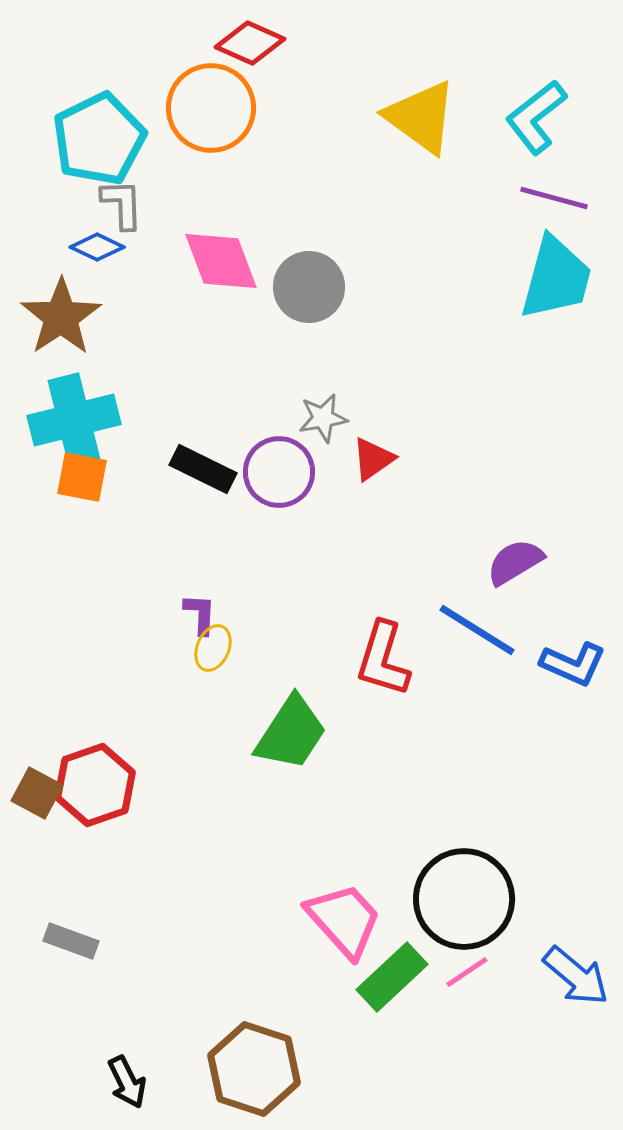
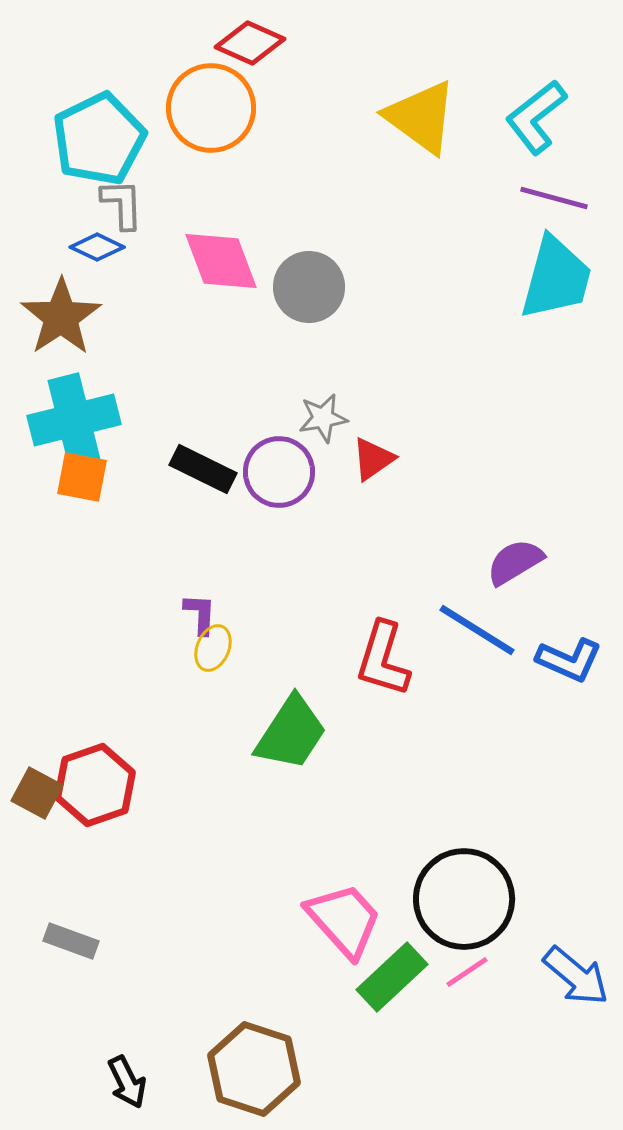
blue L-shape: moved 4 px left, 4 px up
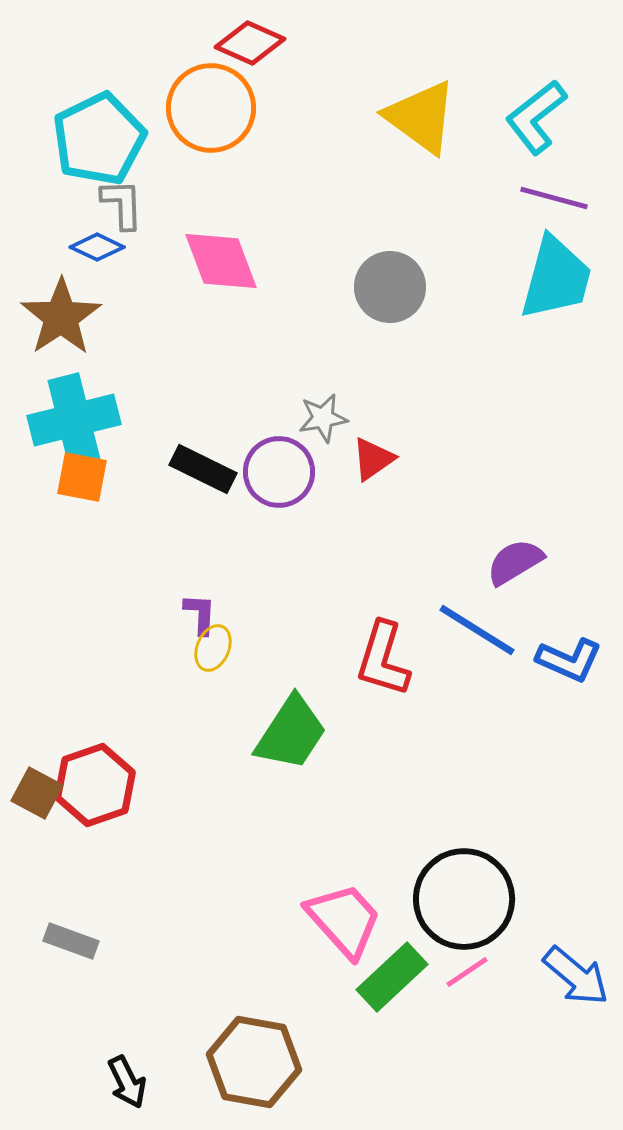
gray circle: moved 81 px right
brown hexagon: moved 7 px up; rotated 8 degrees counterclockwise
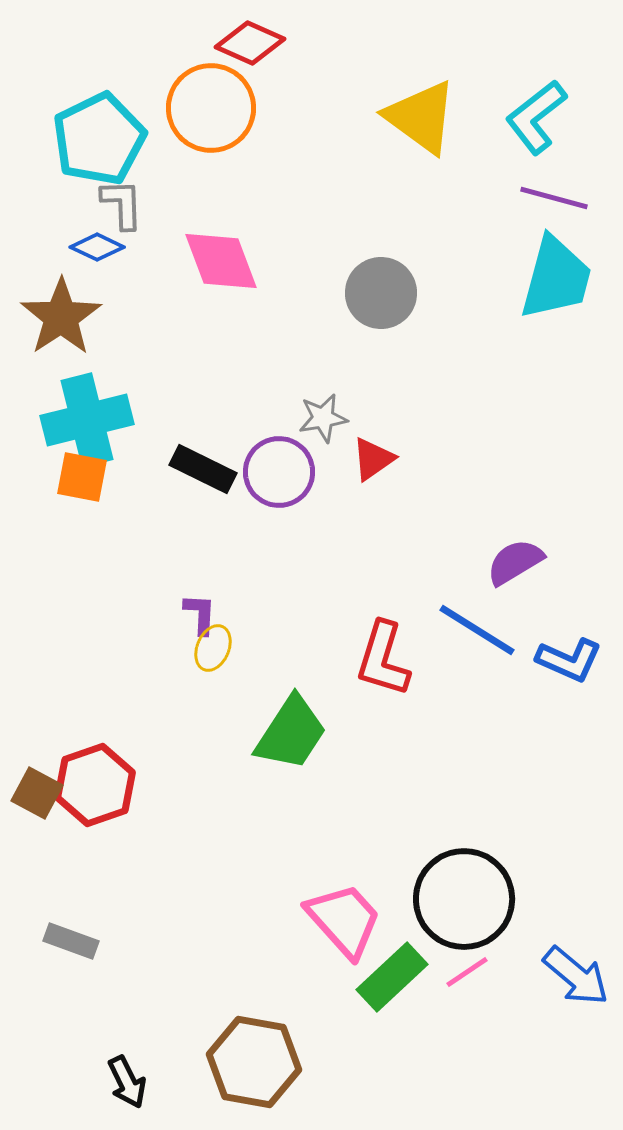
gray circle: moved 9 px left, 6 px down
cyan cross: moved 13 px right
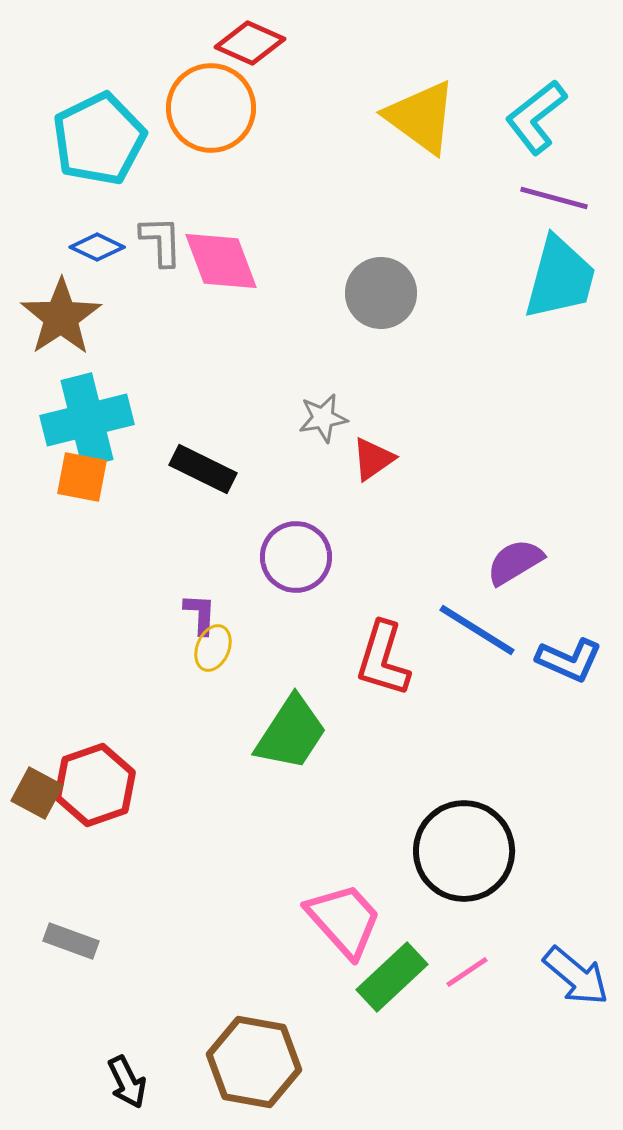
gray L-shape: moved 39 px right, 37 px down
cyan trapezoid: moved 4 px right
purple circle: moved 17 px right, 85 px down
black circle: moved 48 px up
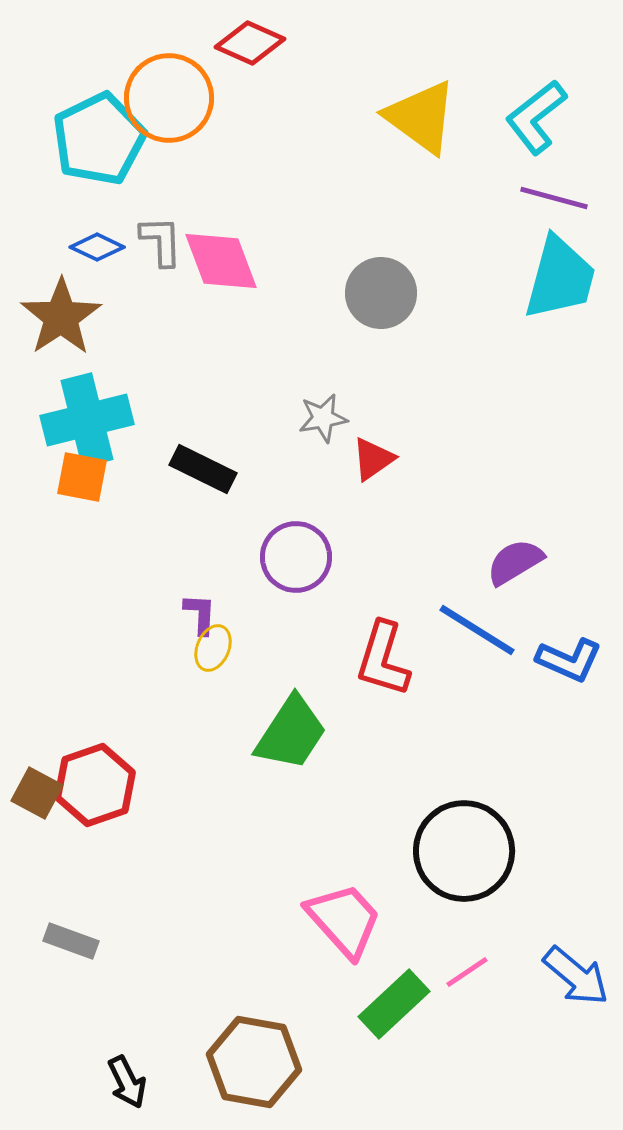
orange circle: moved 42 px left, 10 px up
green rectangle: moved 2 px right, 27 px down
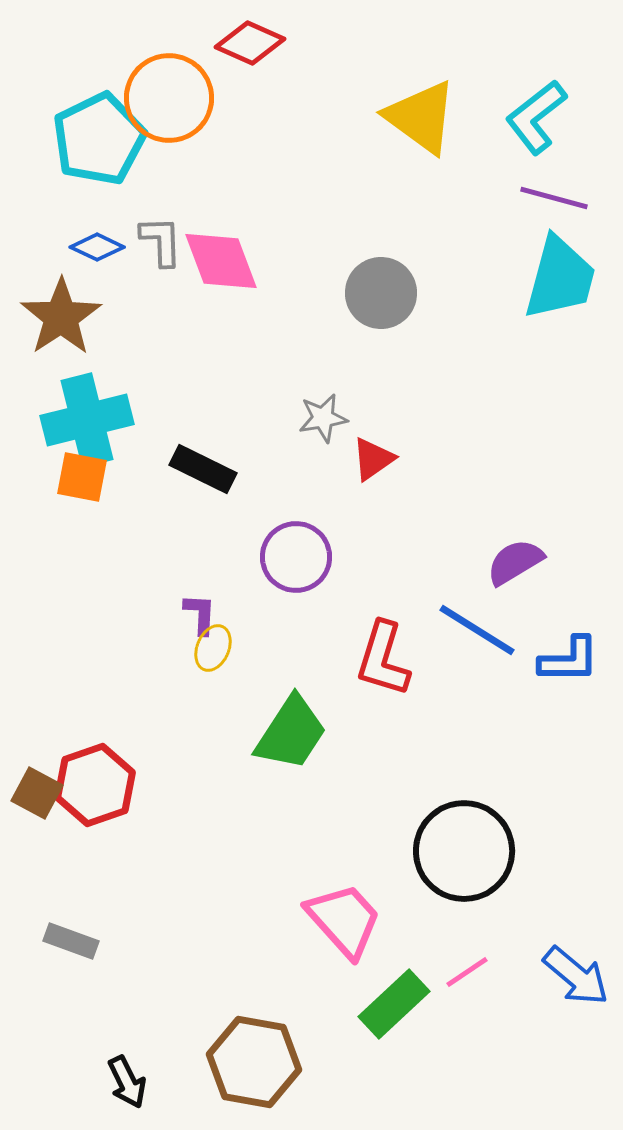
blue L-shape: rotated 24 degrees counterclockwise
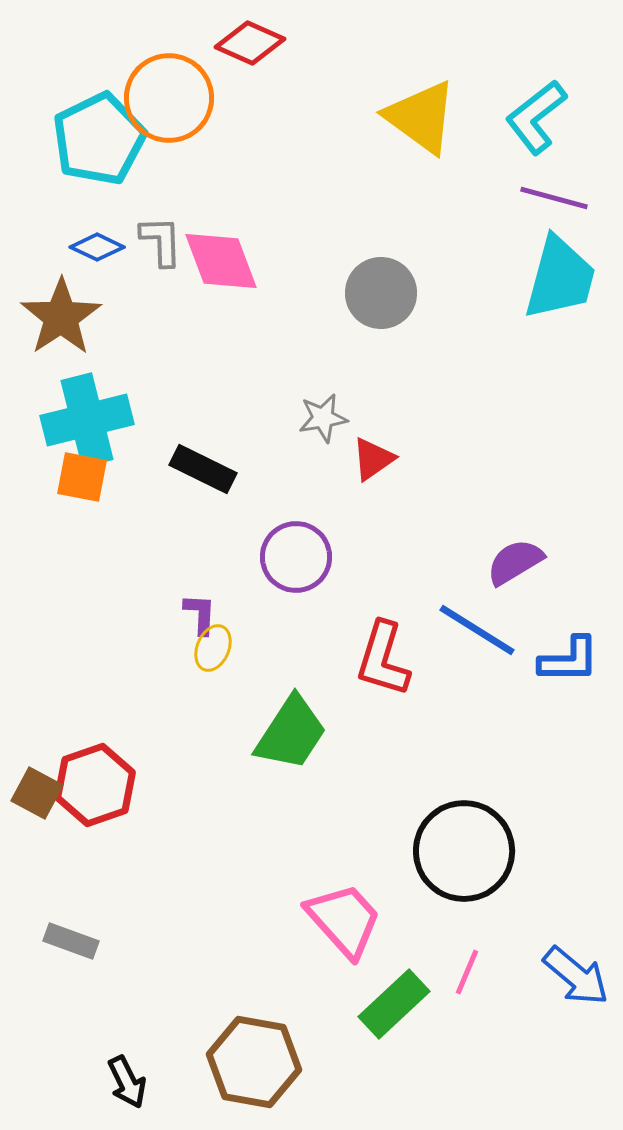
pink line: rotated 33 degrees counterclockwise
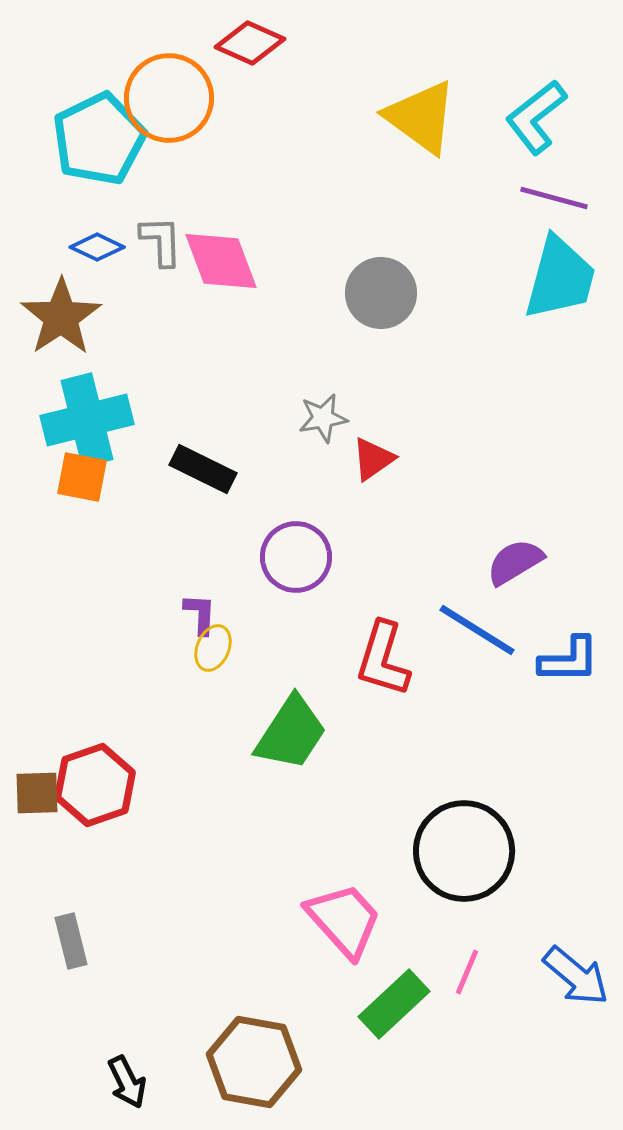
brown square: rotated 30 degrees counterclockwise
gray rectangle: rotated 56 degrees clockwise
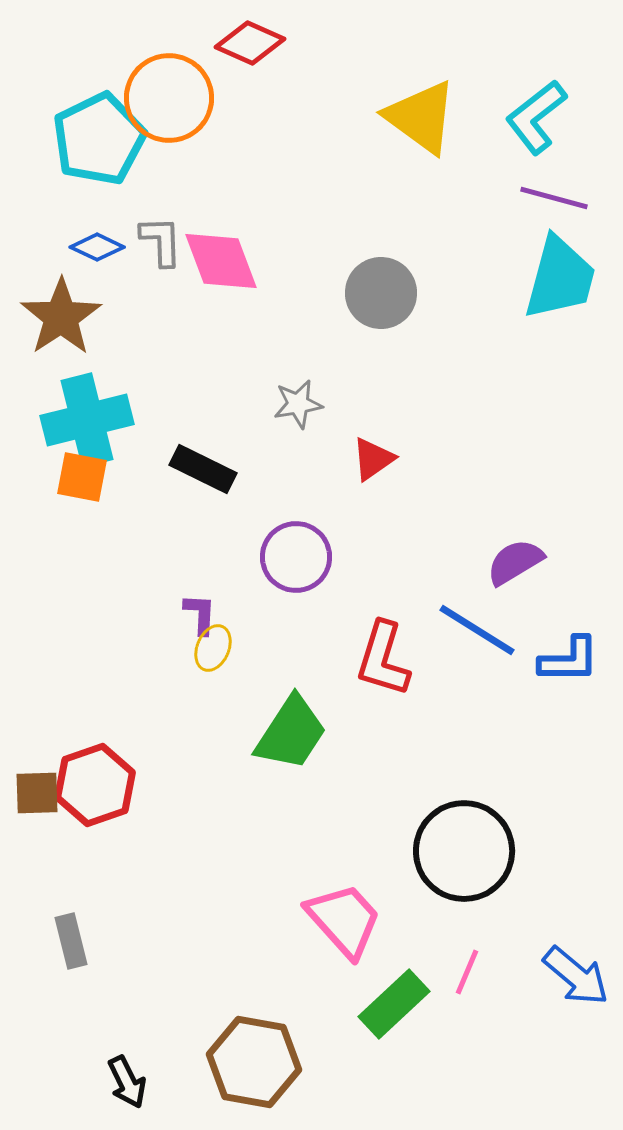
gray star: moved 25 px left, 14 px up
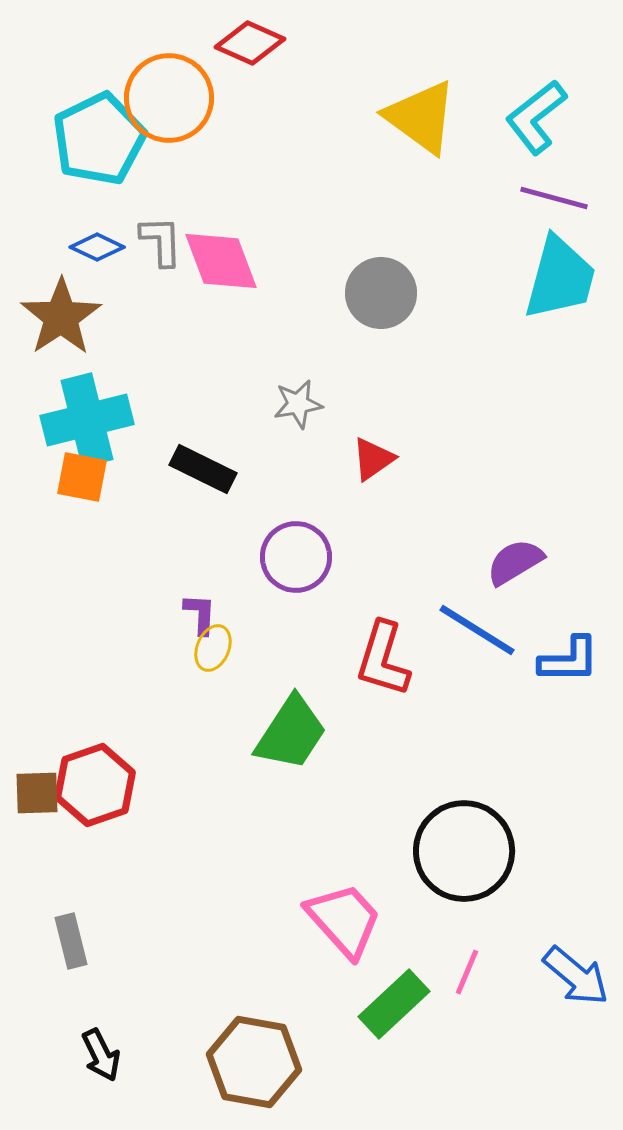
black arrow: moved 26 px left, 27 px up
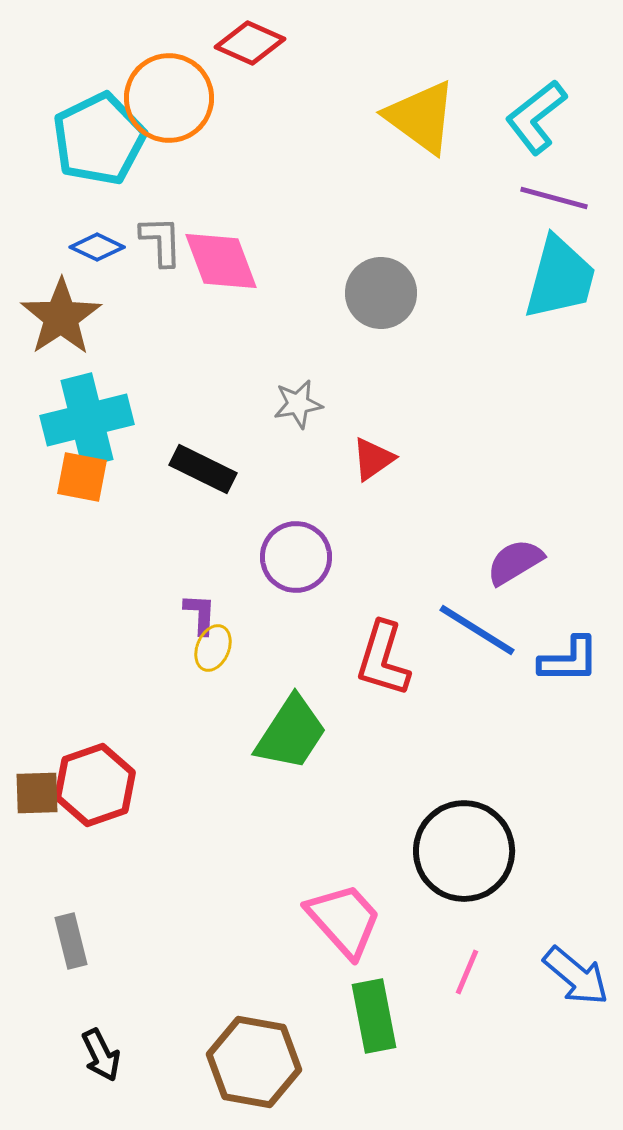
green rectangle: moved 20 px left, 12 px down; rotated 58 degrees counterclockwise
